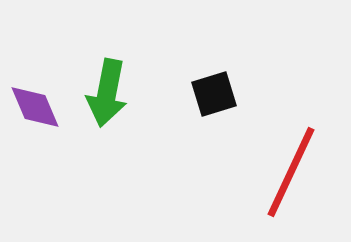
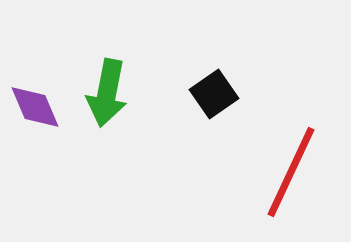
black square: rotated 18 degrees counterclockwise
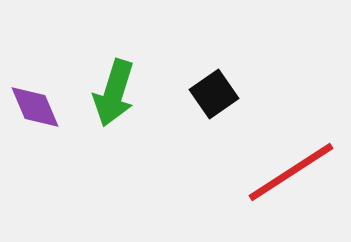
green arrow: moved 7 px right; rotated 6 degrees clockwise
red line: rotated 32 degrees clockwise
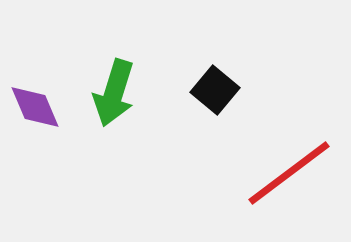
black square: moved 1 px right, 4 px up; rotated 15 degrees counterclockwise
red line: moved 2 px left, 1 px down; rotated 4 degrees counterclockwise
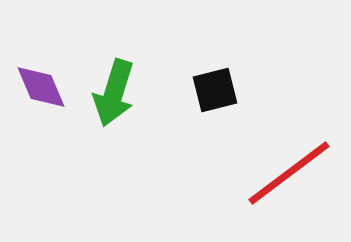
black square: rotated 36 degrees clockwise
purple diamond: moved 6 px right, 20 px up
